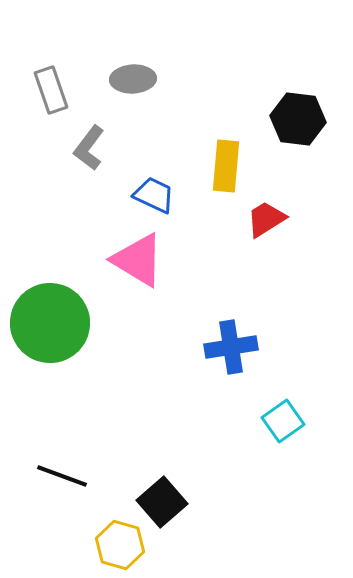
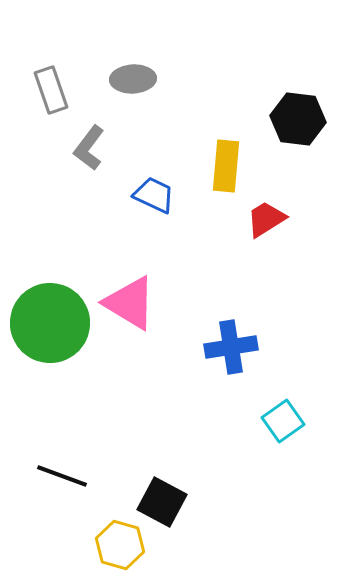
pink triangle: moved 8 px left, 43 px down
black square: rotated 21 degrees counterclockwise
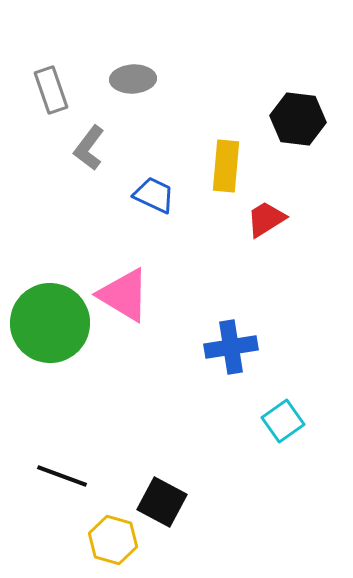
pink triangle: moved 6 px left, 8 px up
yellow hexagon: moved 7 px left, 5 px up
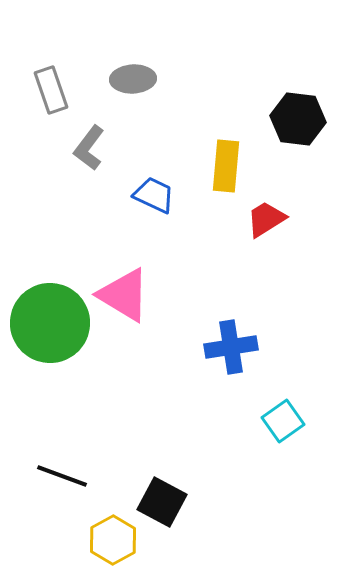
yellow hexagon: rotated 15 degrees clockwise
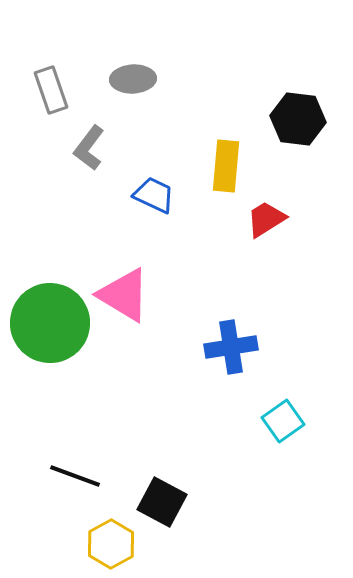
black line: moved 13 px right
yellow hexagon: moved 2 px left, 4 px down
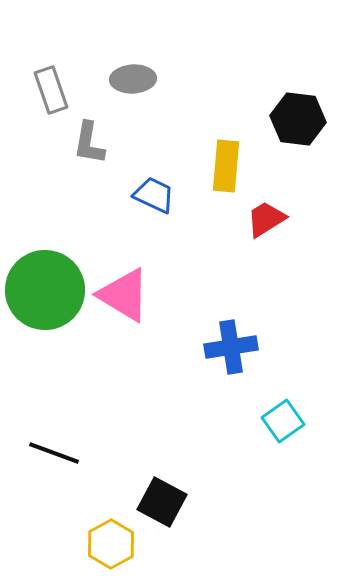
gray L-shape: moved 5 px up; rotated 27 degrees counterclockwise
green circle: moved 5 px left, 33 px up
black line: moved 21 px left, 23 px up
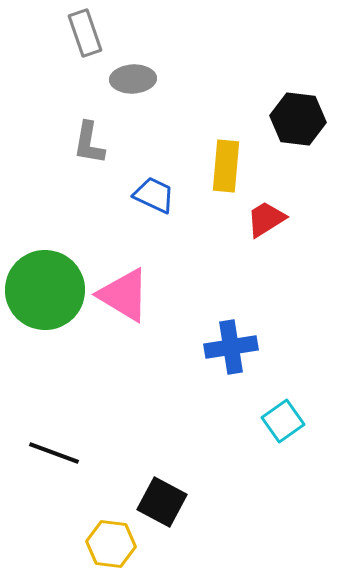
gray rectangle: moved 34 px right, 57 px up
yellow hexagon: rotated 24 degrees counterclockwise
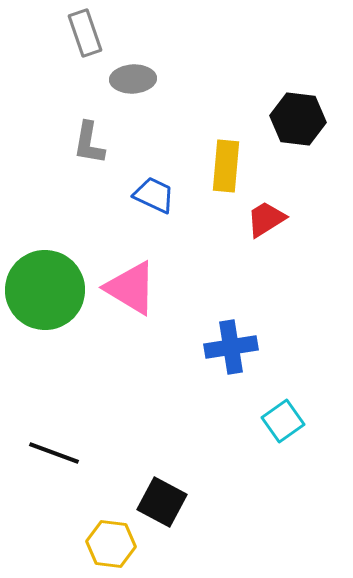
pink triangle: moved 7 px right, 7 px up
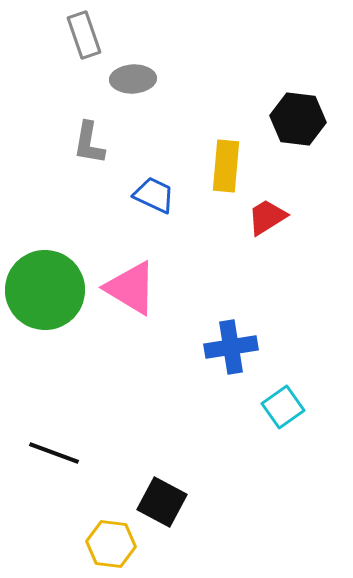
gray rectangle: moved 1 px left, 2 px down
red trapezoid: moved 1 px right, 2 px up
cyan square: moved 14 px up
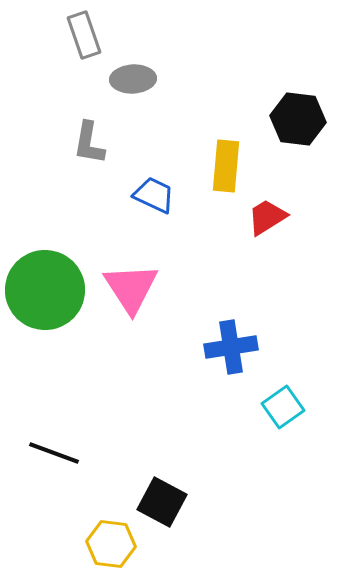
pink triangle: rotated 26 degrees clockwise
